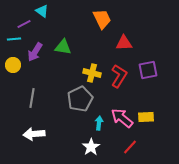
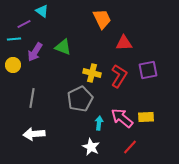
green triangle: rotated 12 degrees clockwise
white star: rotated 12 degrees counterclockwise
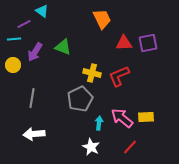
purple square: moved 27 px up
red L-shape: rotated 145 degrees counterclockwise
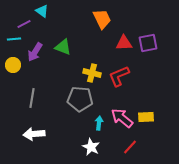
gray pentagon: rotated 30 degrees clockwise
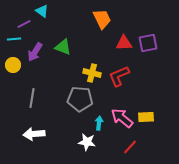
white star: moved 4 px left, 5 px up; rotated 18 degrees counterclockwise
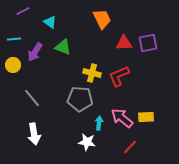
cyan triangle: moved 8 px right, 11 px down
purple line: moved 1 px left, 13 px up
gray line: rotated 48 degrees counterclockwise
white arrow: rotated 95 degrees counterclockwise
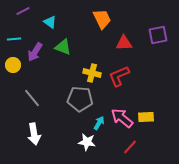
purple square: moved 10 px right, 8 px up
cyan arrow: rotated 24 degrees clockwise
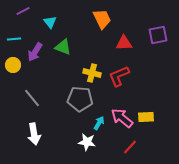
cyan triangle: rotated 16 degrees clockwise
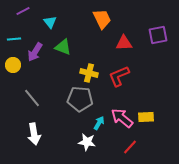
yellow cross: moved 3 px left
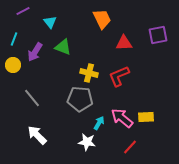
cyan line: rotated 64 degrees counterclockwise
white arrow: moved 3 px right, 1 px down; rotated 145 degrees clockwise
